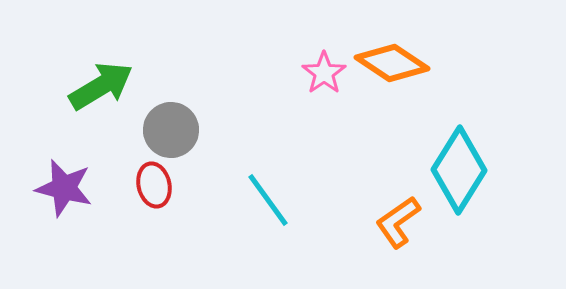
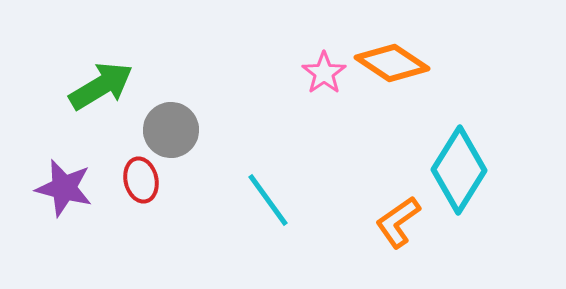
red ellipse: moved 13 px left, 5 px up
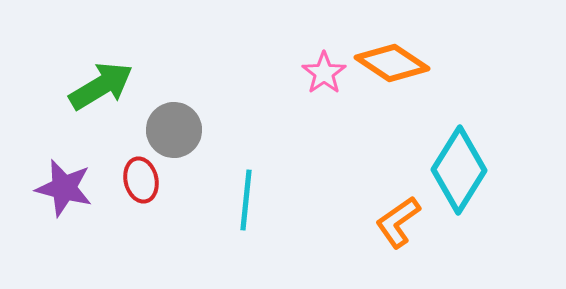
gray circle: moved 3 px right
cyan line: moved 22 px left; rotated 42 degrees clockwise
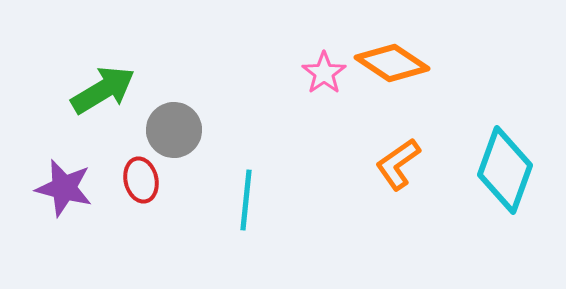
green arrow: moved 2 px right, 4 px down
cyan diamond: moved 46 px right; rotated 12 degrees counterclockwise
orange L-shape: moved 58 px up
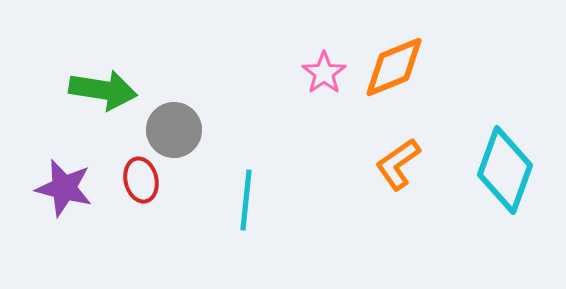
orange diamond: moved 2 px right, 4 px down; rotated 56 degrees counterclockwise
green arrow: rotated 40 degrees clockwise
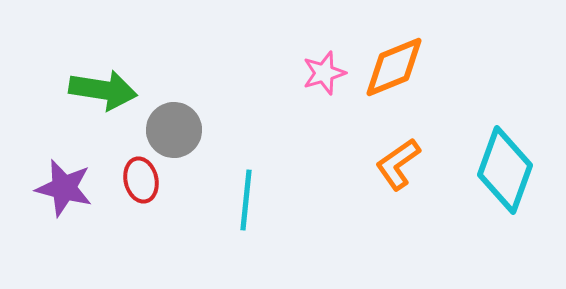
pink star: rotated 18 degrees clockwise
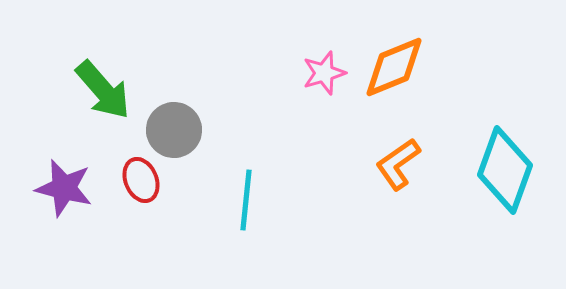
green arrow: rotated 40 degrees clockwise
red ellipse: rotated 9 degrees counterclockwise
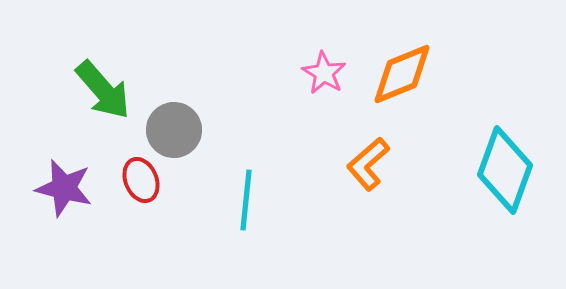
orange diamond: moved 8 px right, 7 px down
pink star: rotated 24 degrees counterclockwise
orange L-shape: moved 30 px left; rotated 6 degrees counterclockwise
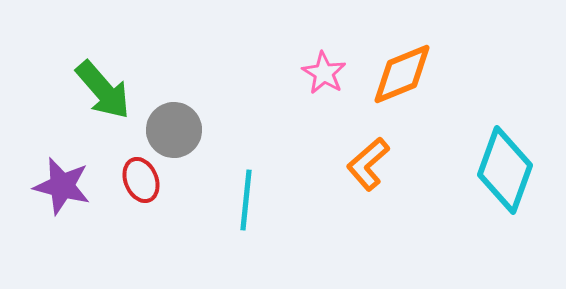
purple star: moved 2 px left, 2 px up
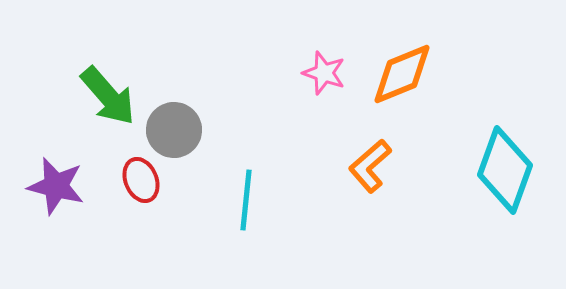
pink star: rotated 12 degrees counterclockwise
green arrow: moved 5 px right, 6 px down
orange L-shape: moved 2 px right, 2 px down
purple star: moved 6 px left
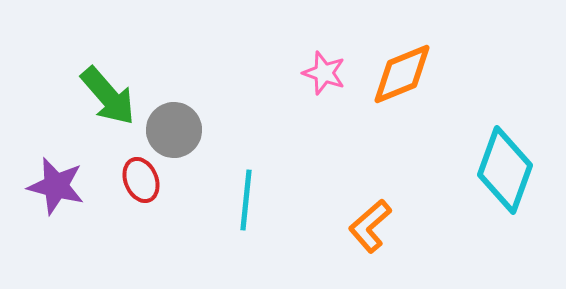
orange L-shape: moved 60 px down
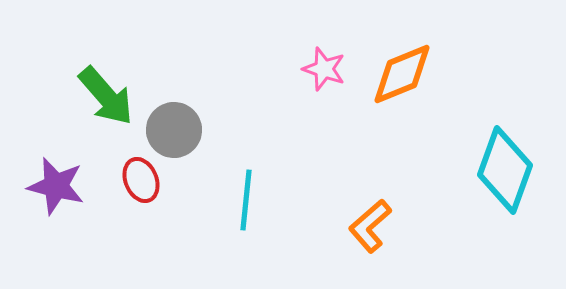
pink star: moved 4 px up
green arrow: moved 2 px left
